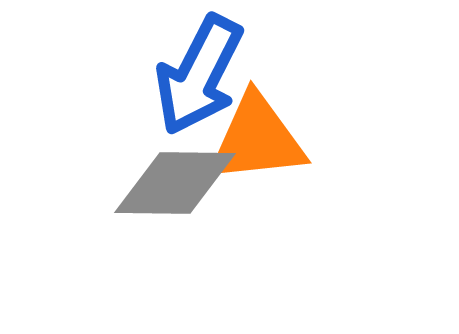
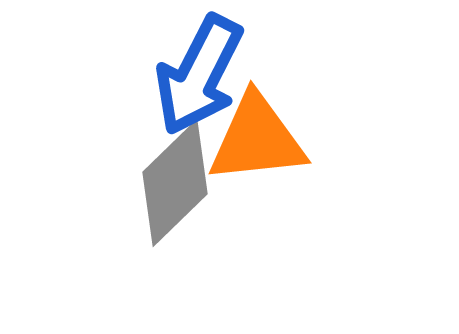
gray diamond: rotated 45 degrees counterclockwise
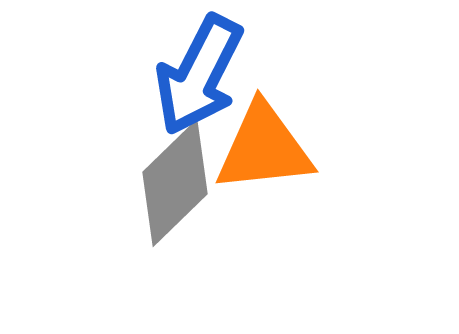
orange triangle: moved 7 px right, 9 px down
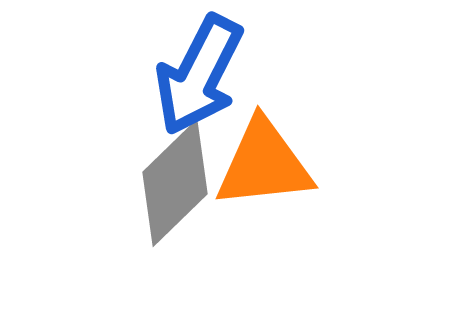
orange triangle: moved 16 px down
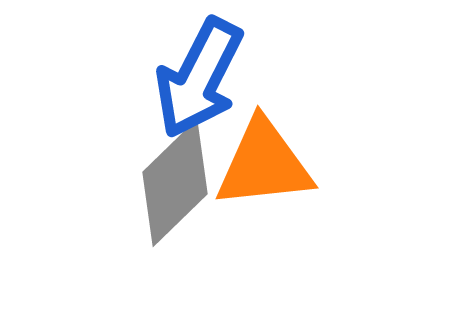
blue arrow: moved 3 px down
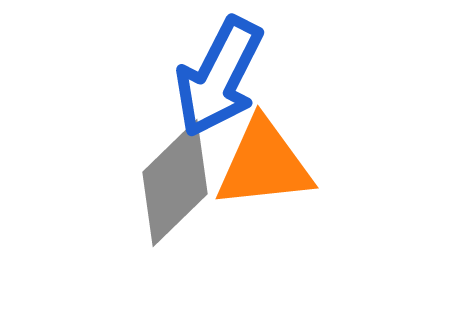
blue arrow: moved 20 px right, 1 px up
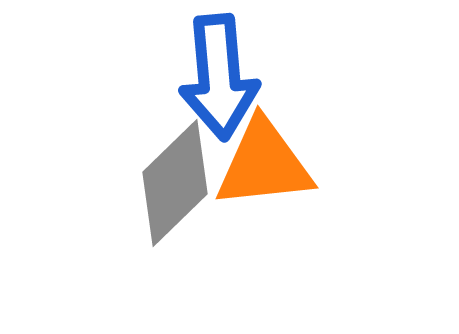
blue arrow: rotated 32 degrees counterclockwise
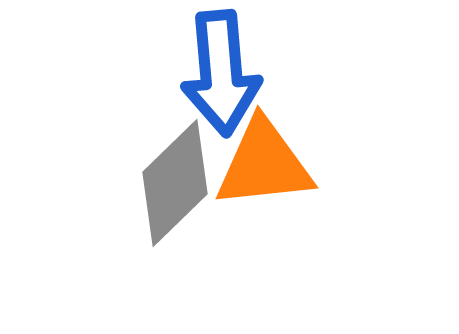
blue arrow: moved 2 px right, 4 px up
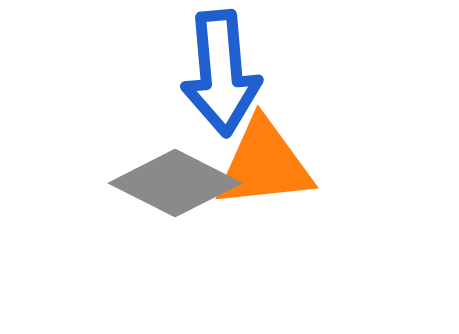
gray diamond: rotated 71 degrees clockwise
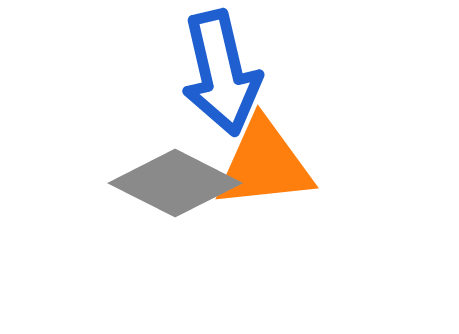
blue arrow: rotated 8 degrees counterclockwise
